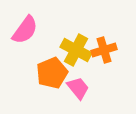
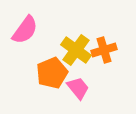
yellow cross: rotated 8 degrees clockwise
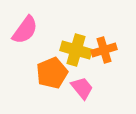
yellow cross: rotated 20 degrees counterclockwise
pink trapezoid: moved 4 px right
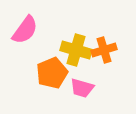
pink trapezoid: rotated 145 degrees clockwise
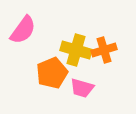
pink semicircle: moved 2 px left
